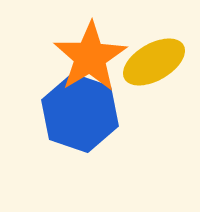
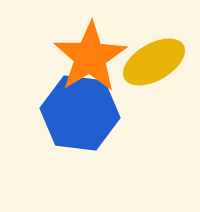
blue hexagon: rotated 12 degrees counterclockwise
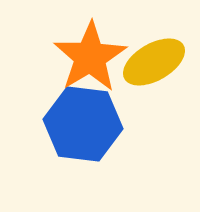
blue hexagon: moved 3 px right, 11 px down
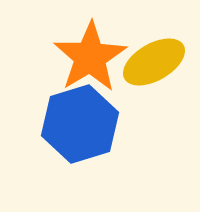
blue hexagon: moved 3 px left; rotated 24 degrees counterclockwise
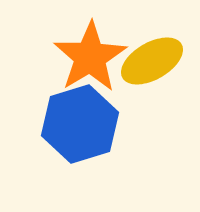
yellow ellipse: moved 2 px left, 1 px up
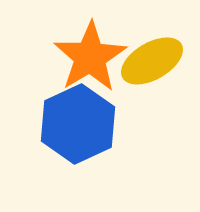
blue hexagon: moved 2 px left; rotated 8 degrees counterclockwise
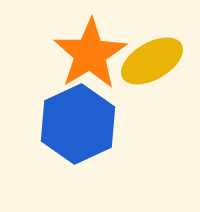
orange star: moved 3 px up
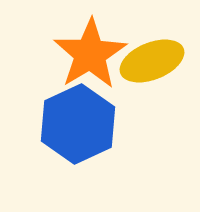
yellow ellipse: rotated 8 degrees clockwise
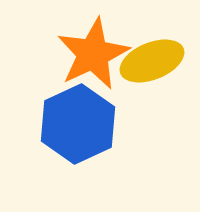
orange star: moved 3 px right; rotated 6 degrees clockwise
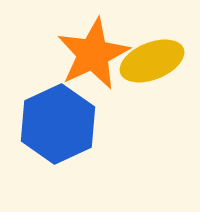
blue hexagon: moved 20 px left
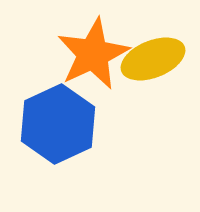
yellow ellipse: moved 1 px right, 2 px up
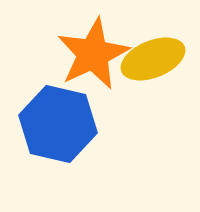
blue hexagon: rotated 22 degrees counterclockwise
